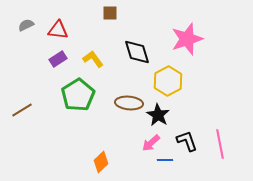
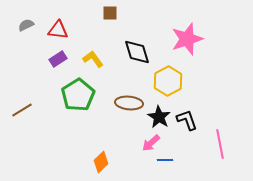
black star: moved 1 px right, 2 px down
black L-shape: moved 21 px up
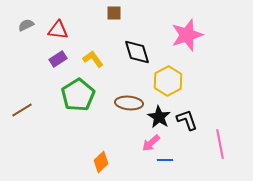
brown square: moved 4 px right
pink star: moved 4 px up
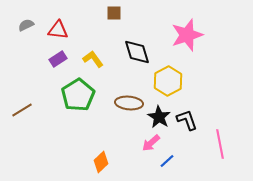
blue line: moved 2 px right, 1 px down; rotated 42 degrees counterclockwise
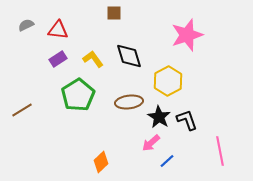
black diamond: moved 8 px left, 4 px down
brown ellipse: moved 1 px up; rotated 12 degrees counterclockwise
pink line: moved 7 px down
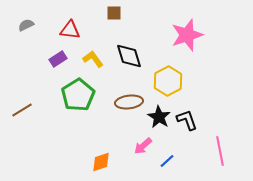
red triangle: moved 12 px right
pink arrow: moved 8 px left, 3 px down
orange diamond: rotated 25 degrees clockwise
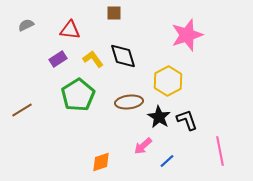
black diamond: moved 6 px left
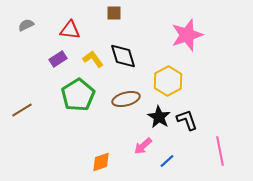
brown ellipse: moved 3 px left, 3 px up; rotated 8 degrees counterclockwise
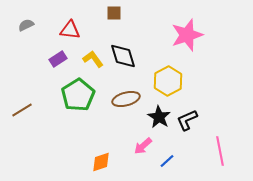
black L-shape: rotated 95 degrees counterclockwise
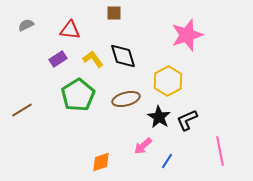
blue line: rotated 14 degrees counterclockwise
